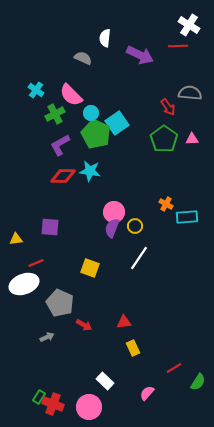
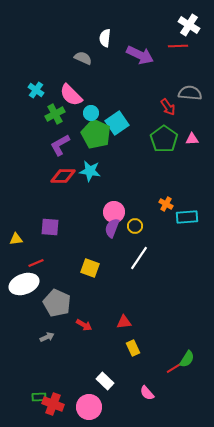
gray pentagon at (60, 303): moved 3 px left
green semicircle at (198, 382): moved 11 px left, 23 px up
pink semicircle at (147, 393): rotated 84 degrees counterclockwise
green rectangle at (39, 397): rotated 56 degrees clockwise
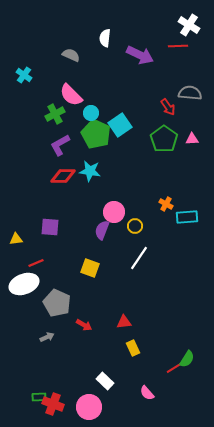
gray semicircle at (83, 58): moved 12 px left, 3 px up
cyan cross at (36, 90): moved 12 px left, 15 px up
cyan square at (117, 123): moved 3 px right, 2 px down
purple semicircle at (112, 228): moved 10 px left, 2 px down
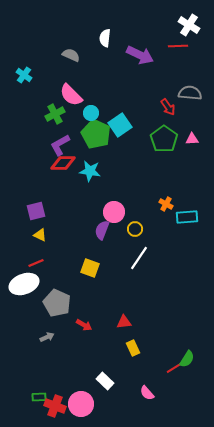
red diamond at (63, 176): moved 13 px up
yellow circle at (135, 226): moved 3 px down
purple square at (50, 227): moved 14 px left, 16 px up; rotated 18 degrees counterclockwise
yellow triangle at (16, 239): moved 24 px right, 4 px up; rotated 32 degrees clockwise
red cross at (53, 404): moved 2 px right, 2 px down
pink circle at (89, 407): moved 8 px left, 3 px up
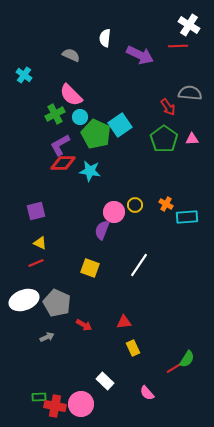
cyan circle at (91, 113): moved 11 px left, 4 px down
yellow circle at (135, 229): moved 24 px up
yellow triangle at (40, 235): moved 8 px down
white line at (139, 258): moved 7 px down
white ellipse at (24, 284): moved 16 px down
red cross at (55, 406): rotated 10 degrees counterclockwise
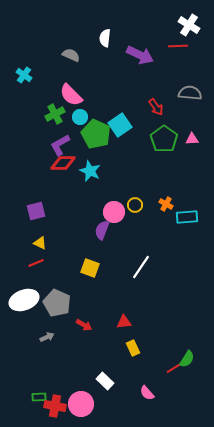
red arrow at (168, 107): moved 12 px left
cyan star at (90, 171): rotated 15 degrees clockwise
white line at (139, 265): moved 2 px right, 2 px down
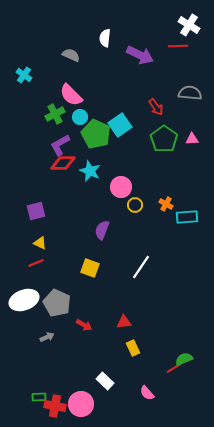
pink circle at (114, 212): moved 7 px right, 25 px up
green semicircle at (187, 359): moved 3 px left; rotated 144 degrees counterclockwise
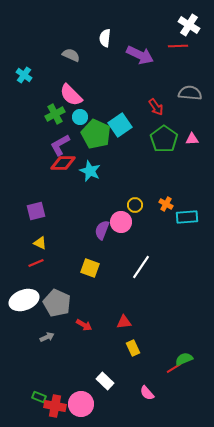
pink circle at (121, 187): moved 35 px down
green rectangle at (39, 397): rotated 24 degrees clockwise
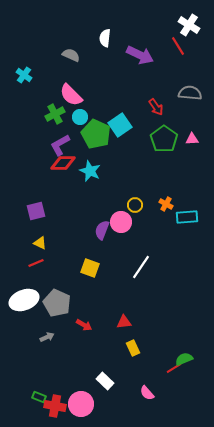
red line at (178, 46): rotated 60 degrees clockwise
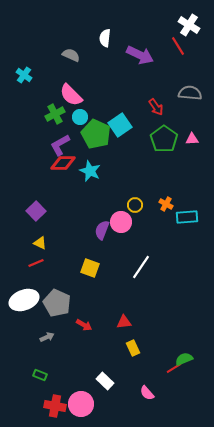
purple square at (36, 211): rotated 30 degrees counterclockwise
green rectangle at (39, 397): moved 1 px right, 22 px up
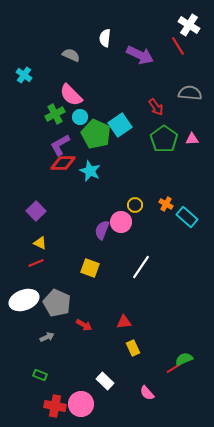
cyan rectangle at (187, 217): rotated 45 degrees clockwise
